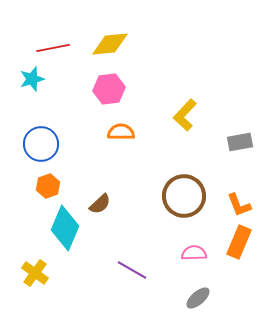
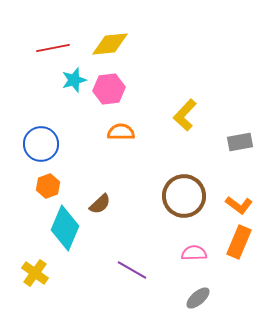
cyan star: moved 42 px right, 1 px down
orange L-shape: rotated 32 degrees counterclockwise
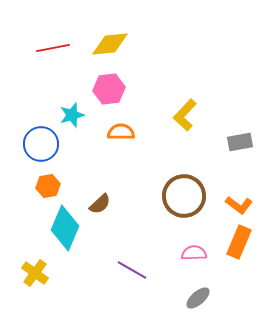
cyan star: moved 2 px left, 35 px down
orange hexagon: rotated 10 degrees clockwise
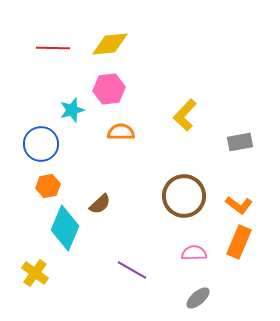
red line: rotated 12 degrees clockwise
cyan star: moved 5 px up
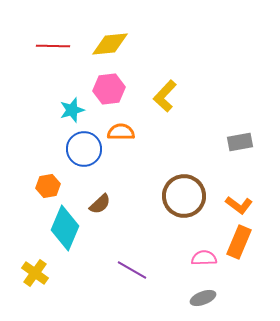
red line: moved 2 px up
yellow L-shape: moved 20 px left, 19 px up
blue circle: moved 43 px right, 5 px down
pink semicircle: moved 10 px right, 5 px down
gray ellipse: moved 5 px right; rotated 20 degrees clockwise
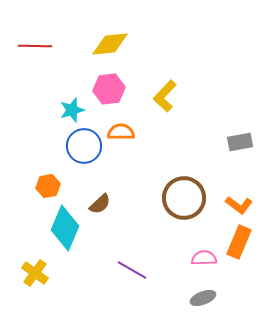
red line: moved 18 px left
blue circle: moved 3 px up
brown circle: moved 2 px down
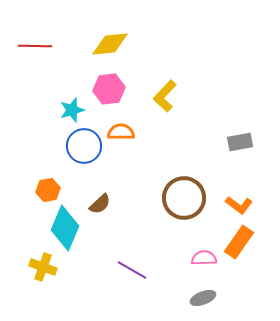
orange hexagon: moved 4 px down
orange rectangle: rotated 12 degrees clockwise
yellow cross: moved 8 px right, 6 px up; rotated 16 degrees counterclockwise
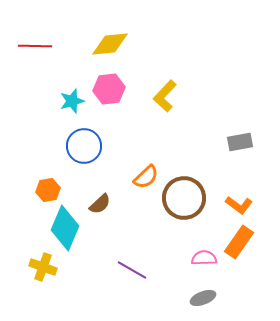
cyan star: moved 9 px up
orange semicircle: moved 25 px right, 45 px down; rotated 136 degrees clockwise
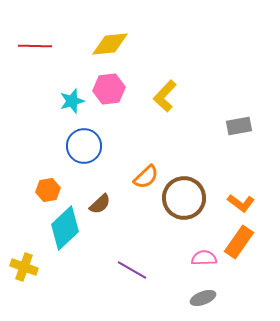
gray rectangle: moved 1 px left, 16 px up
orange L-shape: moved 2 px right, 2 px up
cyan diamond: rotated 24 degrees clockwise
yellow cross: moved 19 px left
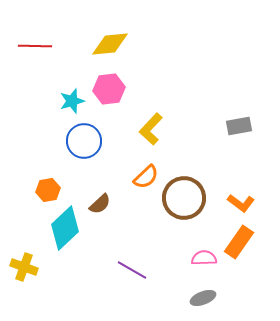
yellow L-shape: moved 14 px left, 33 px down
blue circle: moved 5 px up
